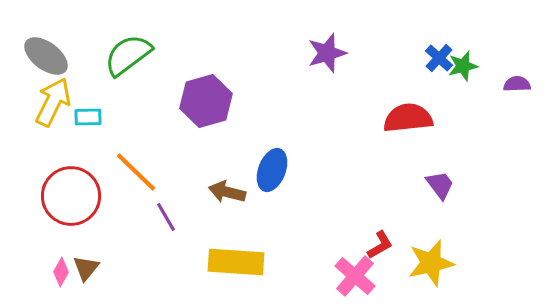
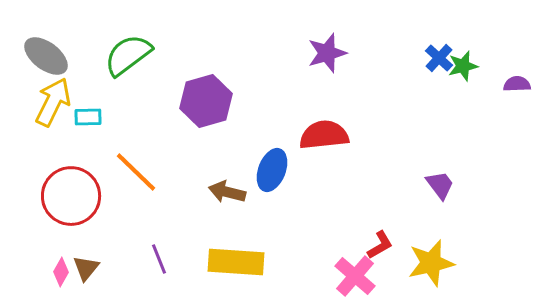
red semicircle: moved 84 px left, 17 px down
purple line: moved 7 px left, 42 px down; rotated 8 degrees clockwise
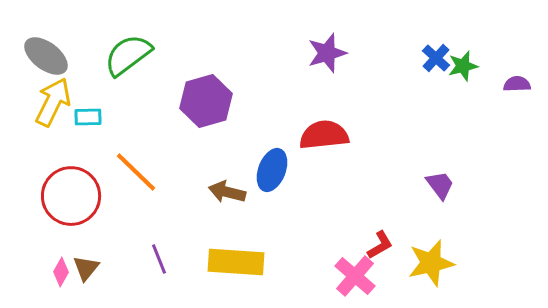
blue cross: moved 3 px left
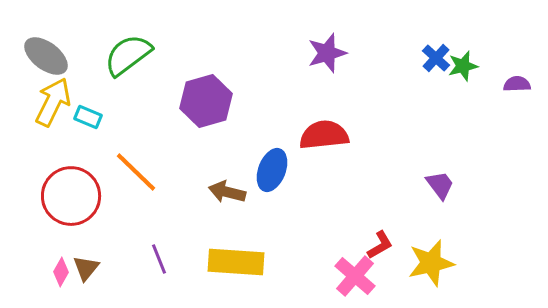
cyan rectangle: rotated 24 degrees clockwise
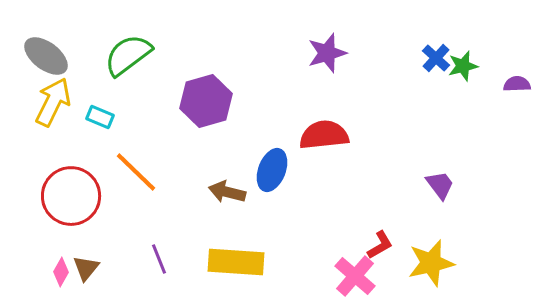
cyan rectangle: moved 12 px right
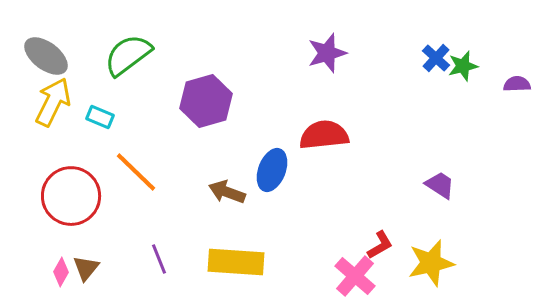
purple trapezoid: rotated 20 degrees counterclockwise
brown arrow: rotated 6 degrees clockwise
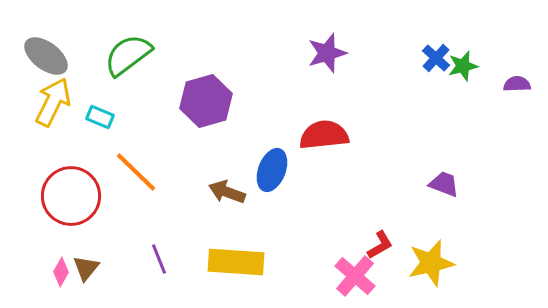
purple trapezoid: moved 4 px right, 1 px up; rotated 12 degrees counterclockwise
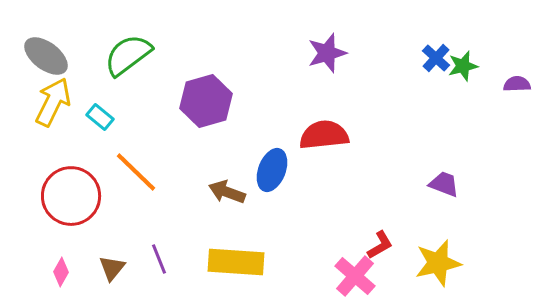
cyan rectangle: rotated 16 degrees clockwise
yellow star: moved 7 px right
brown triangle: moved 26 px right
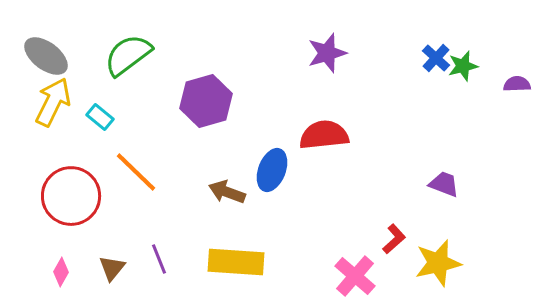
red L-shape: moved 14 px right, 6 px up; rotated 12 degrees counterclockwise
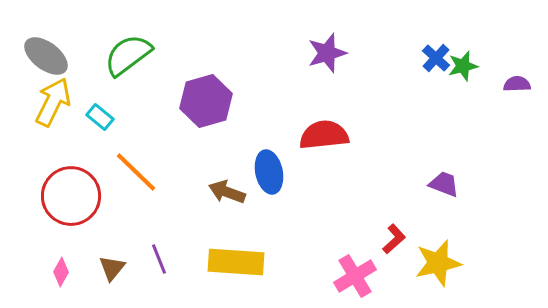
blue ellipse: moved 3 px left, 2 px down; rotated 33 degrees counterclockwise
pink cross: rotated 18 degrees clockwise
